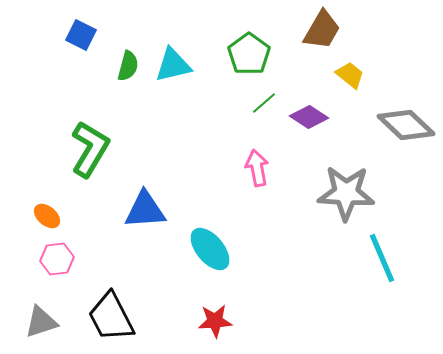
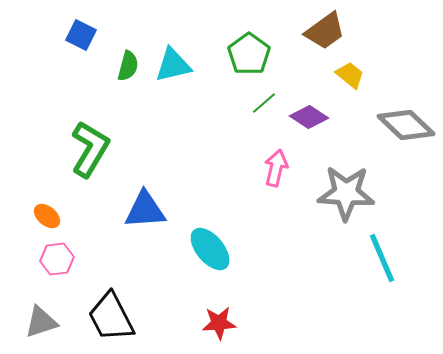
brown trapezoid: moved 3 px right, 1 px down; rotated 24 degrees clockwise
pink arrow: moved 19 px right; rotated 24 degrees clockwise
red star: moved 4 px right, 2 px down
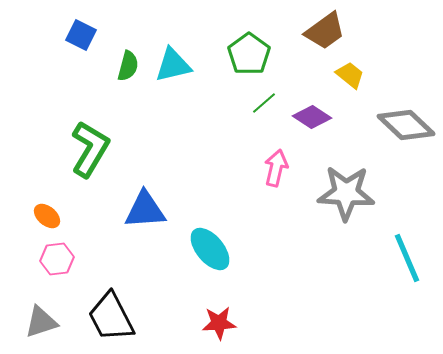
purple diamond: moved 3 px right
cyan line: moved 25 px right
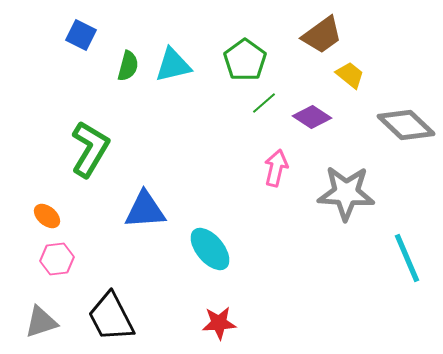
brown trapezoid: moved 3 px left, 4 px down
green pentagon: moved 4 px left, 6 px down
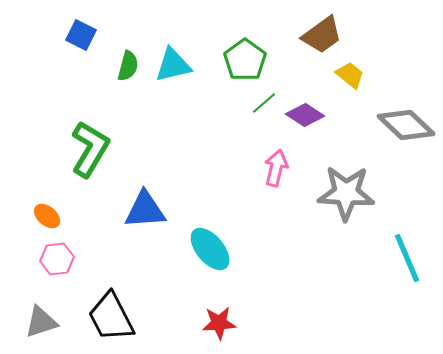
purple diamond: moved 7 px left, 2 px up
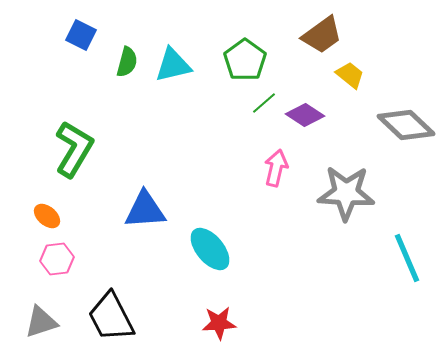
green semicircle: moved 1 px left, 4 px up
green L-shape: moved 16 px left
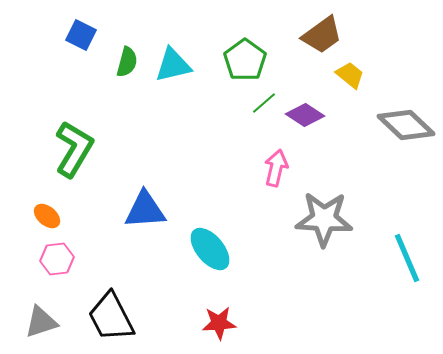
gray star: moved 22 px left, 26 px down
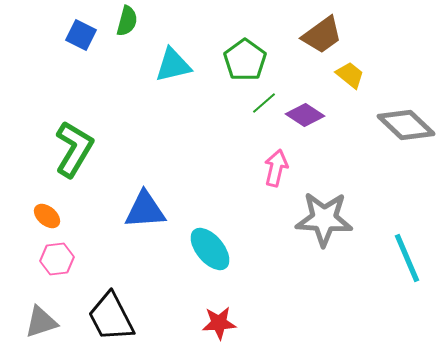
green semicircle: moved 41 px up
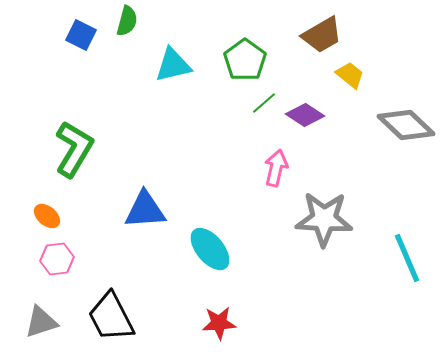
brown trapezoid: rotated 6 degrees clockwise
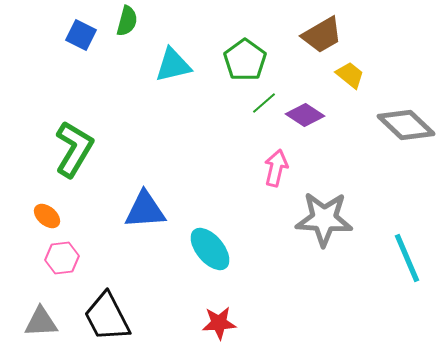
pink hexagon: moved 5 px right, 1 px up
black trapezoid: moved 4 px left
gray triangle: rotated 15 degrees clockwise
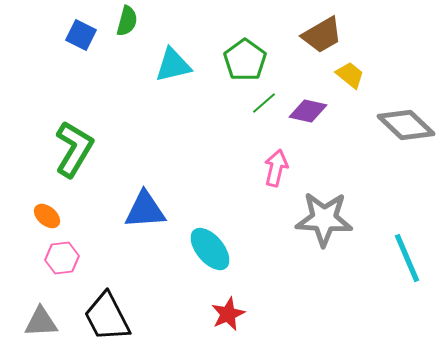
purple diamond: moved 3 px right, 4 px up; rotated 21 degrees counterclockwise
red star: moved 9 px right, 9 px up; rotated 20 degrees counterclockwise
